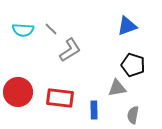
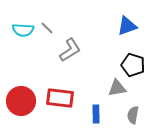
gray line: moved 4 px left, 1 px up
red circle: moved 3 px right, 9 px down
blue rectangle: moved 2 px right, 4 px down
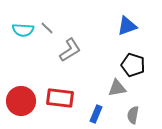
blue rectangle: rotated 24 degrees clockwise
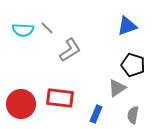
gray triangle: rotated 24 degrees counterclockwise
red circle: moved 3 px down
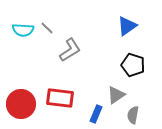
blue triangle: rotated 15 degrees counterclockwise
gray triangle: moved 1 px left, 7 px down
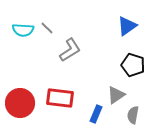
red circle: moved 1 px left, 1 px up
